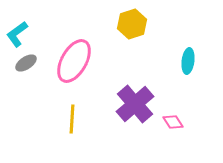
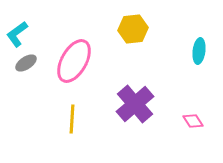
yellow hexagon: moved 1 px right, 5 px down; rotated 12 degrees clockwise
cyan ellipse: moved 11 px right, 10 px up
pink diamond: moved 20 px right, 1 px up
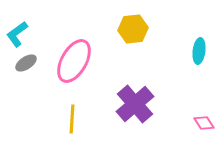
pink diamond: moved 11 px right, 2 px down
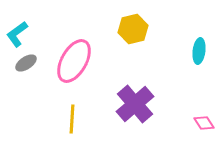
yellow hexagon: rotated 8 degrees counterclockwise
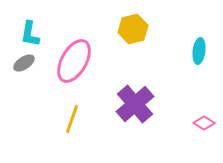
cyan L-shape: moved 13 px right; rotated 44 degrees counterclockwise
gray ellipse: moved 2 px left
yellow line: rotated 16 degrees clockwise
pink diamond: rotated 25 degrees counterclockwise
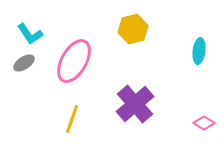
cyan L-shape: rotated 44 degrees counterclockwise
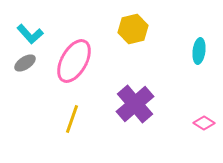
cyan L-shape: rotated 8 degrees counterclockwise
gray ellipse: moved 1 px right
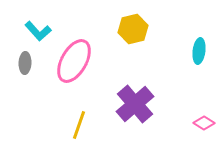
cyan L-shape: moved 8 px right, 3 px up
gray ellipse: rotated 55 degrees counterclockwise
yellow line: moved 7 px right, 6 px down
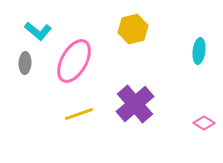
cyan L-shape: rotated 8 degrees counterclockwise
yellow line: moved 11 px up; rotated 52 degrees clockwise
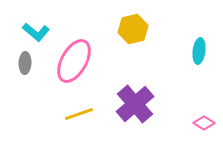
cyan L-shape: moved 2 px left, 1 px down
